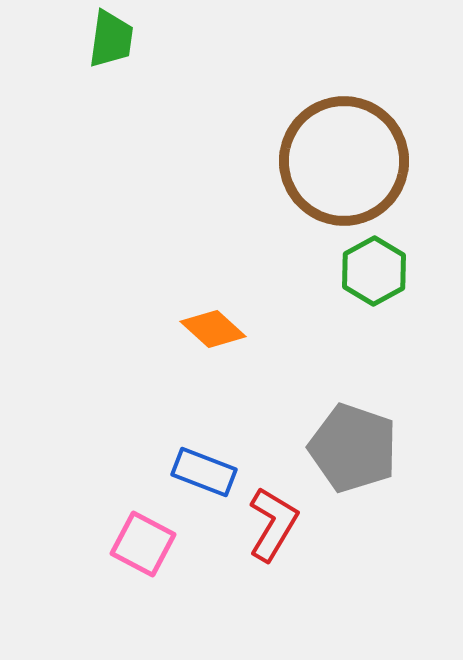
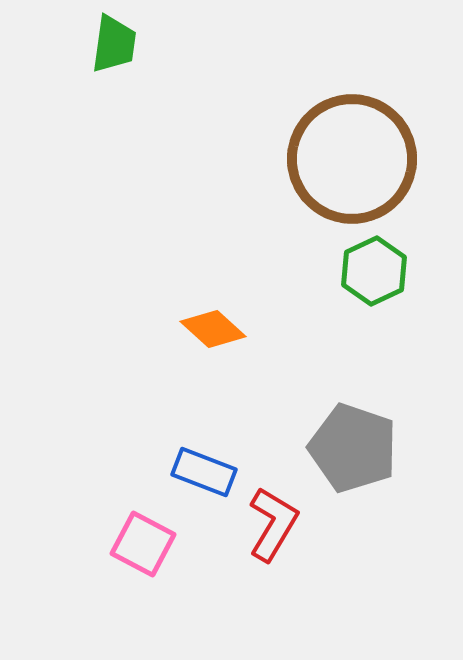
green trapezoid: moved 3 px right, 5 px down
brown circle: moved 8 px right, 2 px up
green hexagon: rotated 4 degrees clockwise
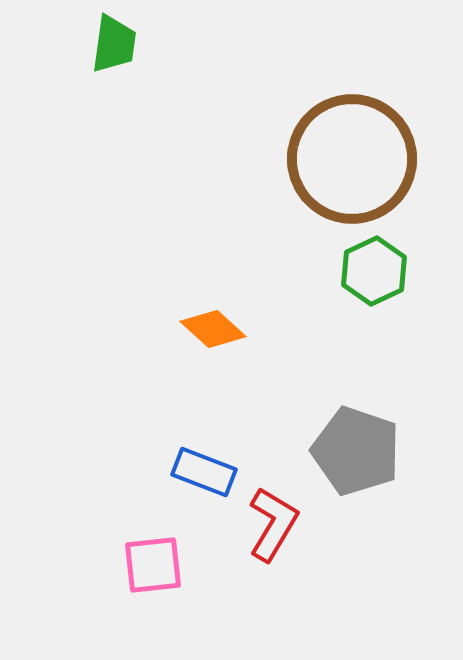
gray pentagon: moved 3 px right, 3 px down
pink square: moved 10 px right, 21 px down; rotated 34 degrees counterclockwise
